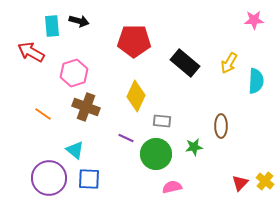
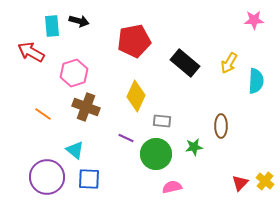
red pentagon: rotated 12 degrees counterclockwise
purple circle: moved 2 px left, 1 px up
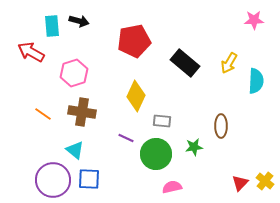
brown cross: moved 4 px left, 5 px down; rotated 12 degrees counterclockwise
purple circle: moved 6 px right, 3 px down
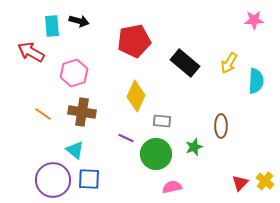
green star: rotated 12 degrees counterclockwise
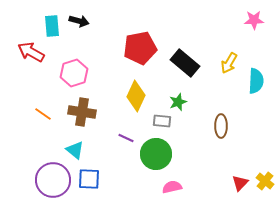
red pentagon: moved 6 px right, 7 px down
green star: moved 16 px left, 45 px up
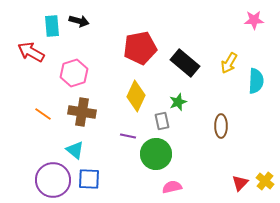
gray rectangle: rotated 72 degrees clockwise
purple line: moved 2 px right, 2 px up; rotated 14 degrees counterclockwise
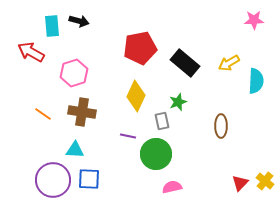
yellow arrow: rotated 30 degrees clockwise
cyan triangle: rotated 36 degrees counterclockwise
